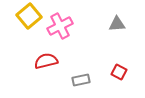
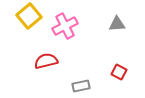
pink cross: moved 5 px right
gray rectangle: moved 6 px down
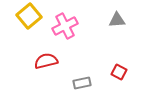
gray triangle: moved 4 px up
gray rectangle: moved 1 px right, 3 px up
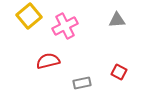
red semicircle: moved 2 px right
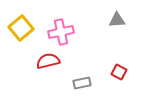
yellow square: moved 8 px left, 12 px down
pink cross: moved 4 px left, 6 px down; rotated 15 degrees clockwise
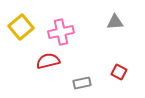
gray triangle: moved 2 px left, 2 px down
yellow square: moved 1 px up
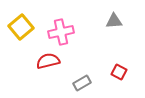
gray triangle: moved 1 px left, 1 px up
gray rectangle: rotated 18 degrees counterclockwise
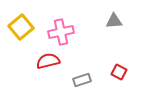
gray rectangle: moved 3 px up; rotated 12 degrees clockwise
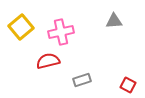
red square: moved 9 px right, 13 px down
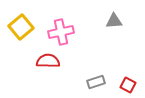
red semicircle: rotated 15 degrees clockwise
gray rectangle: moved 14 px right, 2 px down
